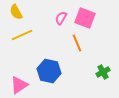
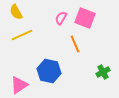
orange line: moved 2 px left, 1 px down
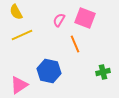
pink semicircle: moved 2 px left, 2 px down
green cross: rotated 16 degrees clockwise
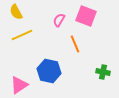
pink square: moved 1 px right, 2 px up
green cross: rotated 24 degrees clockwise
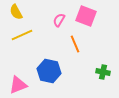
pink triangle: moved 1 px left; rotated 12 degrees clockwise
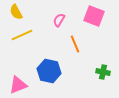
pink square: moved 8 px right
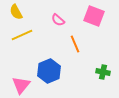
pink semicircle: moved 1 px left; rotated 80 degrees counterclockwise
blue hexagon: rotated 25 degrees clockwise
pink triangle: moved 3 px right; rotated 30 degrees counterclockwise
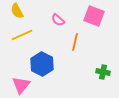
yellow semicircle: moved 1 px right, 1 px up
orange line: moved 2 px up; rotated 36 degrees clockwise
blue hexagon: moved 7 px left, 7 px up; rotated 10 degrees counterclockwise
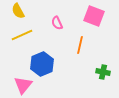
yellow semicircle: moved 1 px right
pink semicircle: moved 1 px left, 3 px down; rotated 24 degrees clockwise
orange line: moved 5 px right, 3 px down
blue hexagon: rotated 10 degrees clockwise
pink triangle: moved 2 px right
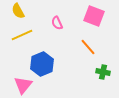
orange line: moved 8 px right, 2 px down; rotated 54 degrees counterclockwise
